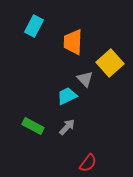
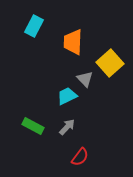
red semicircle: moved 8 px left, 6 px up
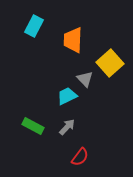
orange trapezoid: moved 2 px up
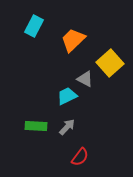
orange trapezoid: rotated 44 degrees clockwise
gray triangle: rotated 18 degrees counterclockwise
green rectangle: moved 3 px right; rotated 25 degrees counterclockwise
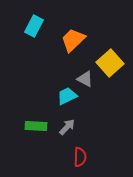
red semicircle: rotated 36 degrees counterclockwise
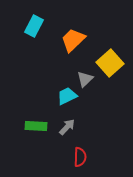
gray triangle: rotated 48 degrees clockwise
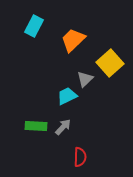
gray arrow: moved 4 px left
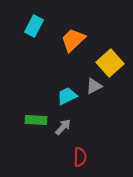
gray triangle: moved 9 px right, 7 px down; rotated 18 degrees clockwise
green rectangle: moved 6 px up
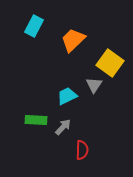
yellow square: rotated 12 degrees counterclockwise
gray triangle: moved 1 px up; rotated 30 degrees counterclockwise
red semicircle: moved 2 px right, 7 px up
